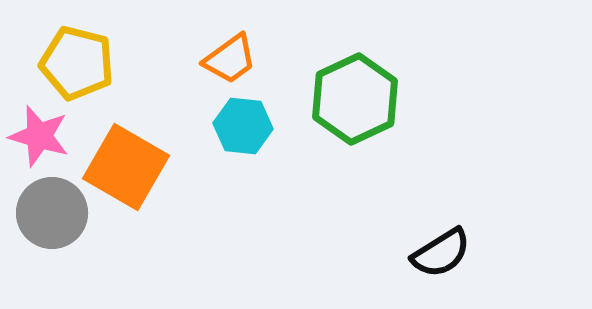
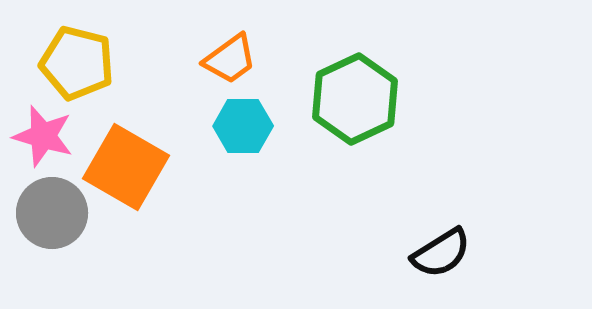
cyan hexagon: rotated 6 degrees counterclockwise
pink star: moved 4 px right
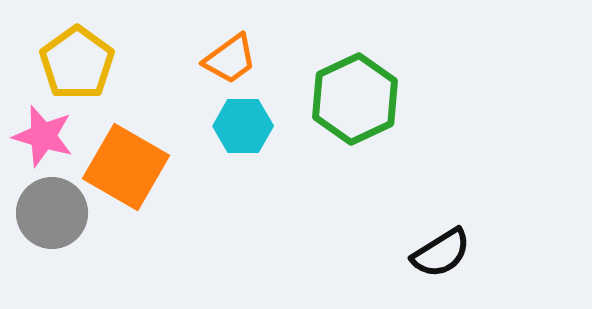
yellow pentagon: rotated 22 degrees clockwise
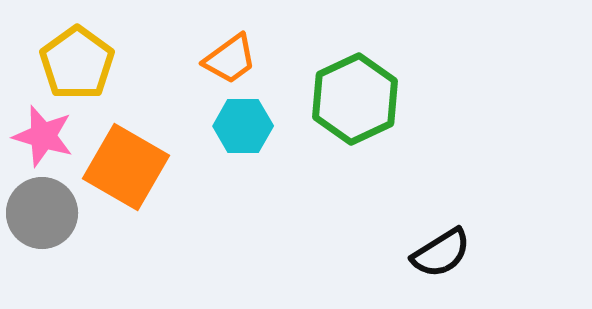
gray circle: moved 10 px left
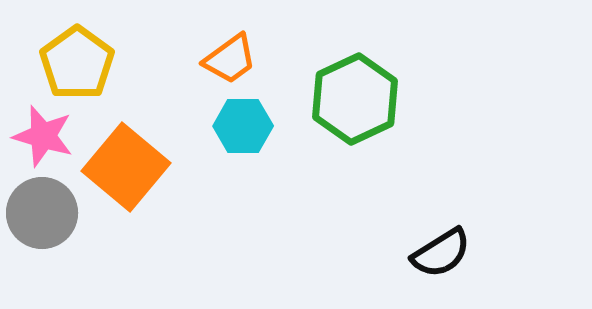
orange square: rotated 10 degrees clockwise
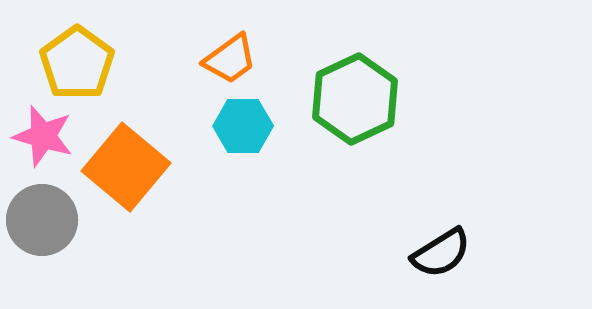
gray circle: moved 7 px down
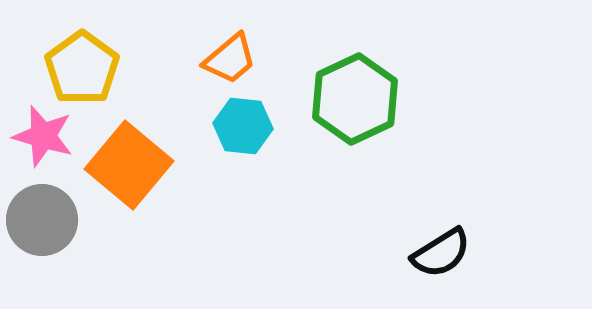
orange trapezoid: rotated 4 degrees counterclockwise
yellow pentagon: moved 5 px right, 5 px down
cyan hexagon: rotated 6 degrees clockwise
orange square: moved 3 px right, 2 px up
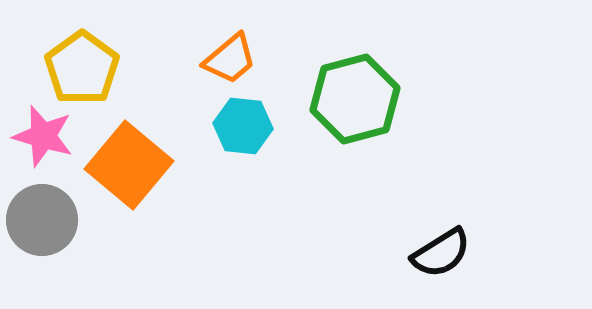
green hexagon: rotated 10 degrees clockwise
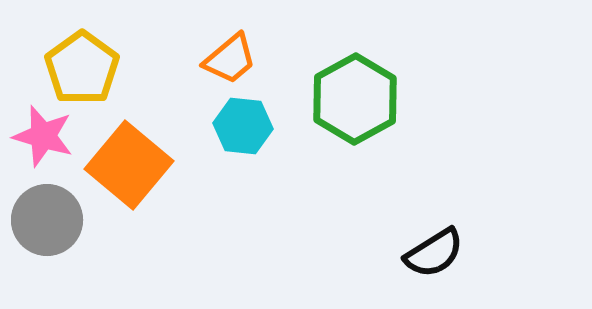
green hexagon: rotated 14 degrees counterclockwise
gray circle: moved 5 px right
black semicircle: moved 7 px left
